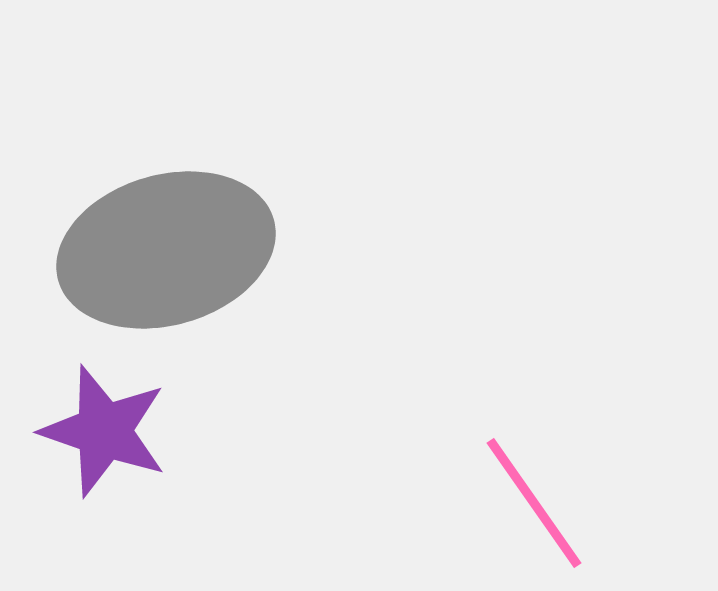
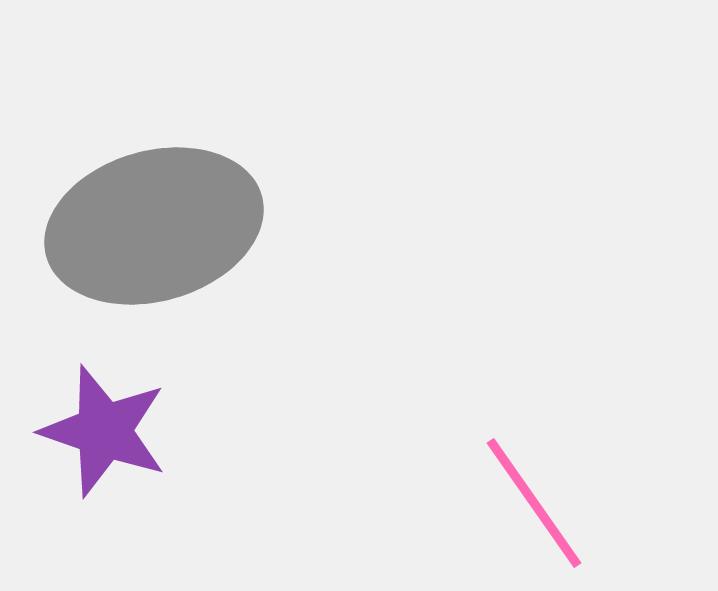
gray ellipse: moved 12 px left, 24 px up
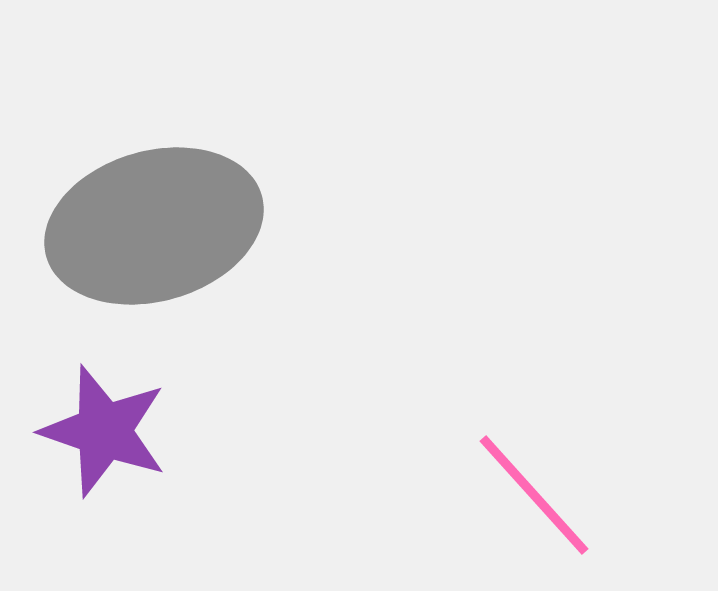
pink line: moved 8 px up; rotated 7 degrees counterclockwise
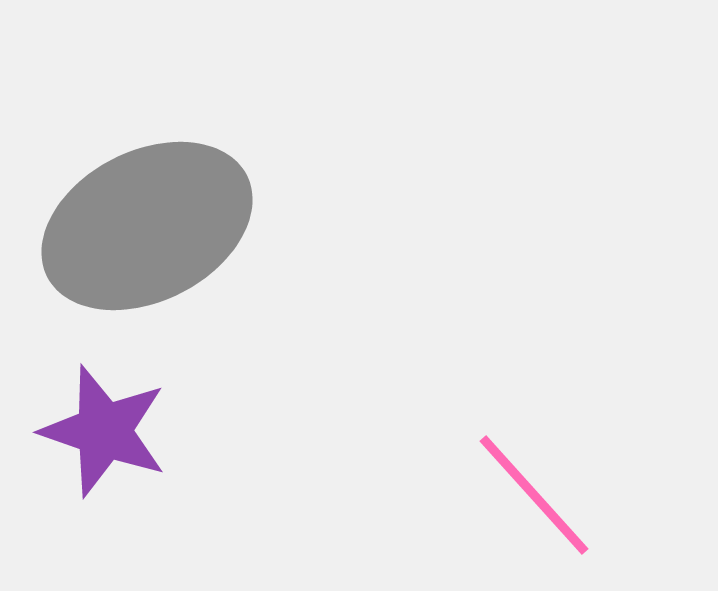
gray ellipse: moved 7 px left; rotated 11 degrees counterclockwise
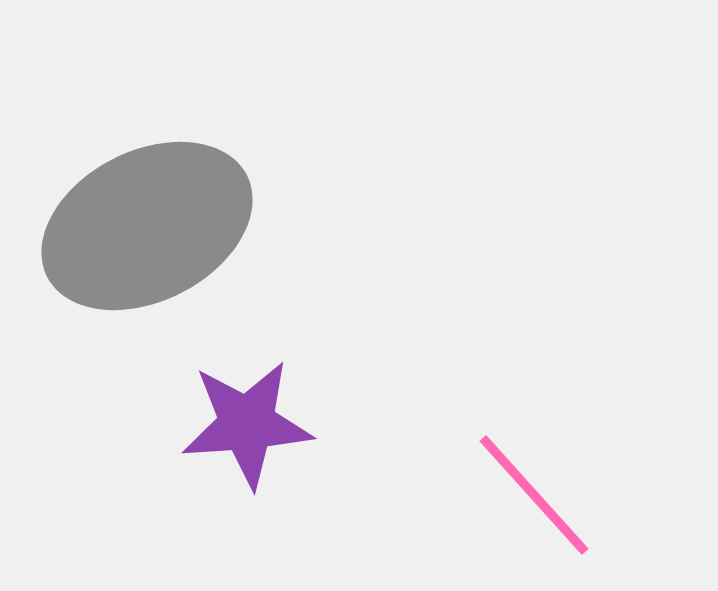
purple star: moved 143 px right, 7 px up; rotated 23 degrees counterclockwise
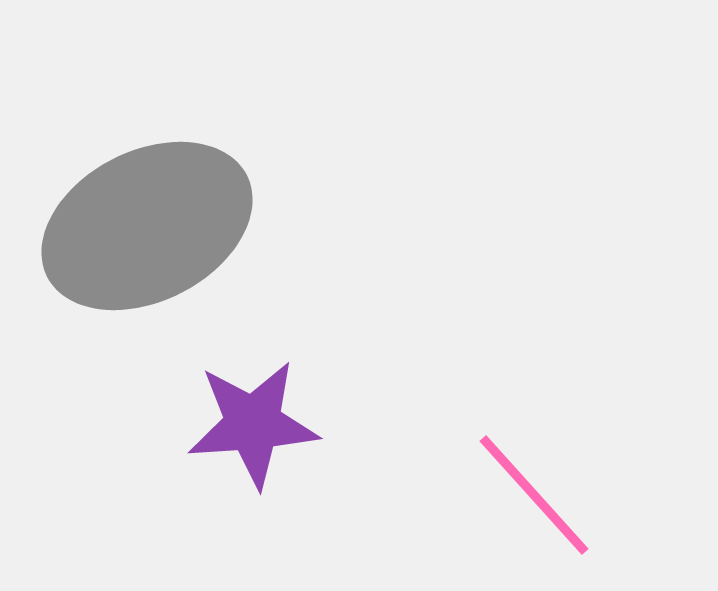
purple star: moved 6 px right
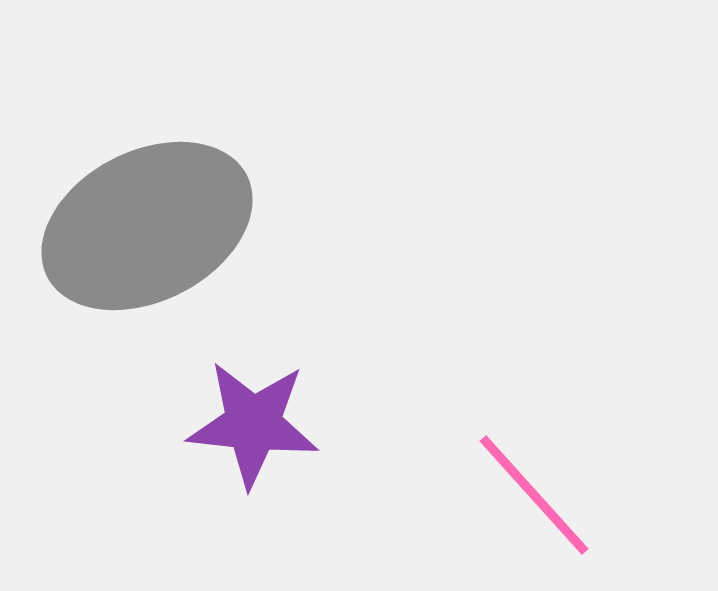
purple star: rotated 10 degrees clockwise
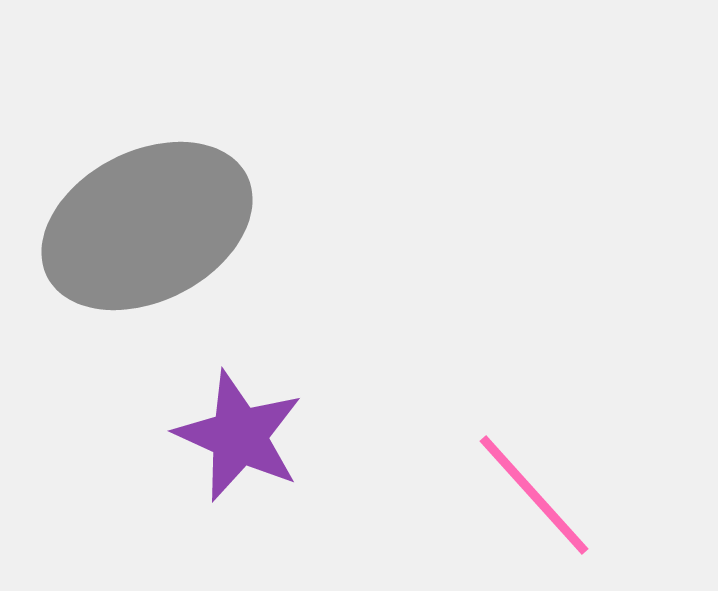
purple star: moved 14 px left, 12 px down; rotated 18 degrees clockwise
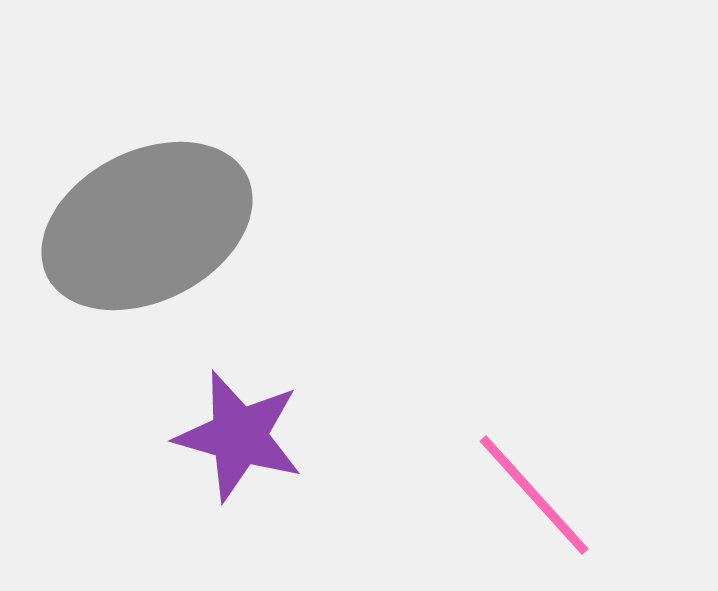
purple star: rotated 8 degrees counterclockwise
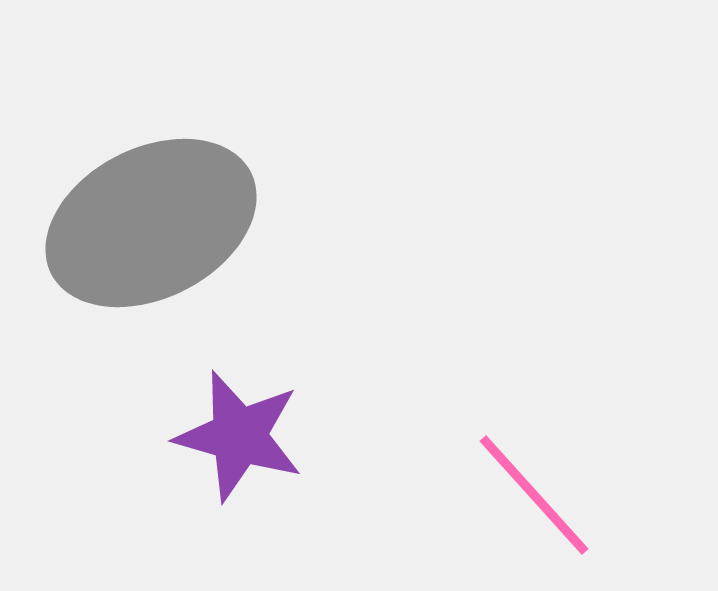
gray ellipse: moved 4 px right, 3 px up
